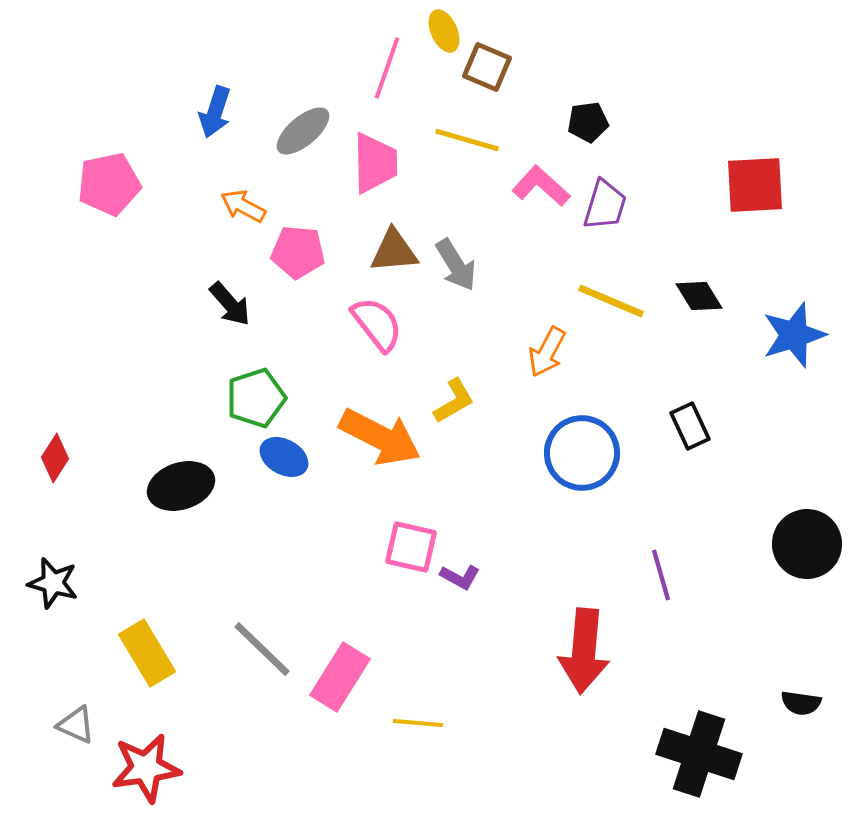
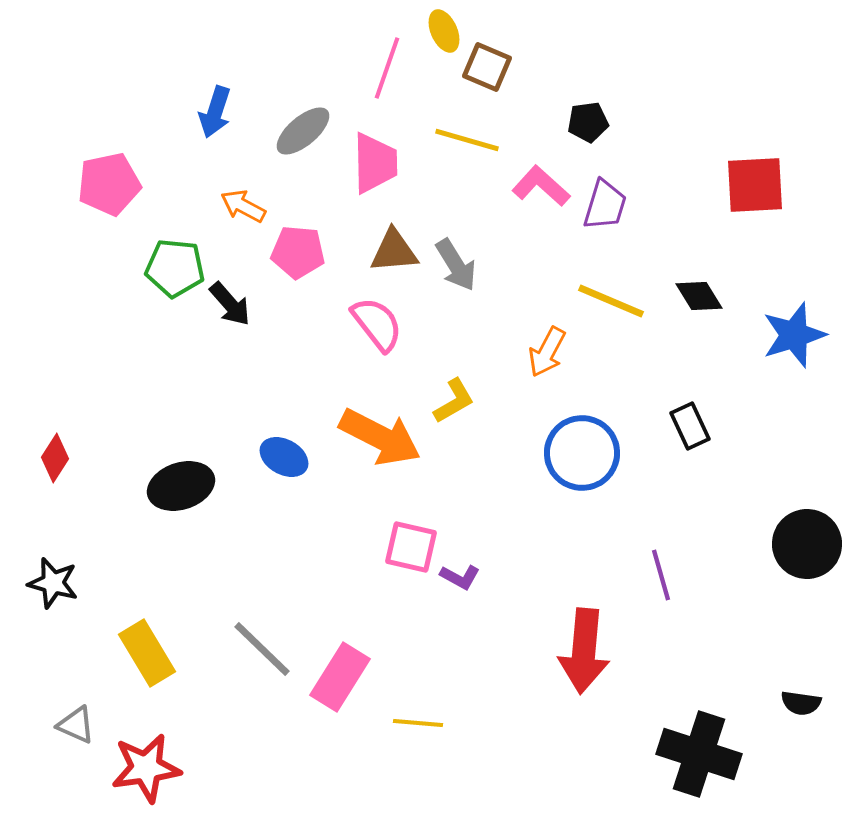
green pentagon at (256, 398): moved 81 px left, 130 px up; rotated 24 degrees clockwise
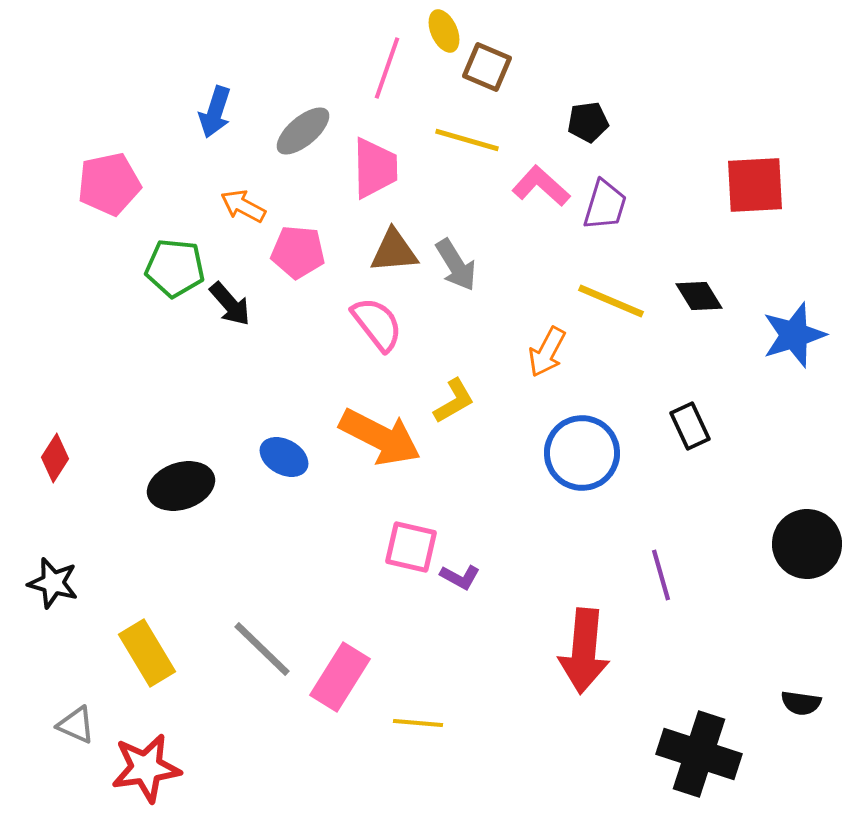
pink trapezoid at (375, 163): moved 5 px down
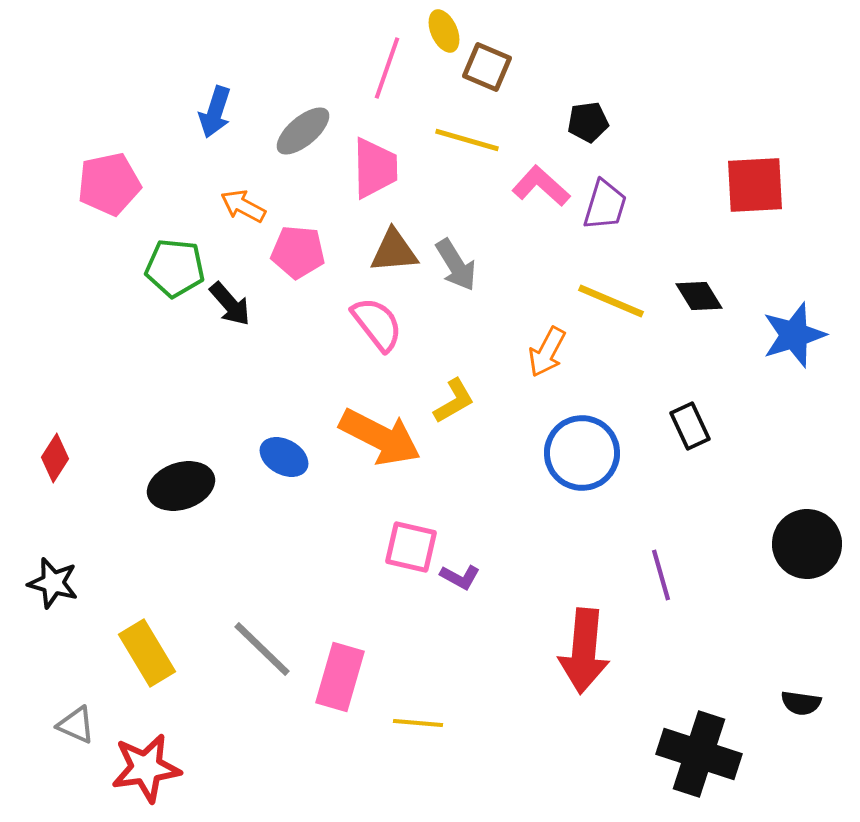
pink rectangle at (340, 677): rotated 16 degrees counterclockwise
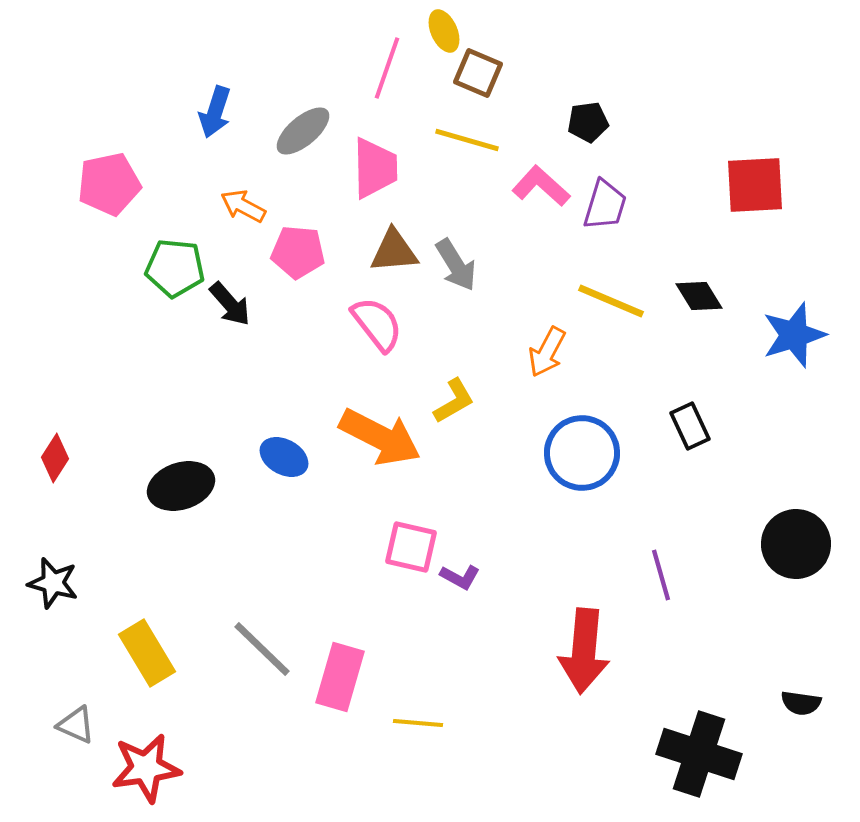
brown square at (487, 67): moved 9 px left, 6 px down
black circle at (807, 544): moved 11 px left
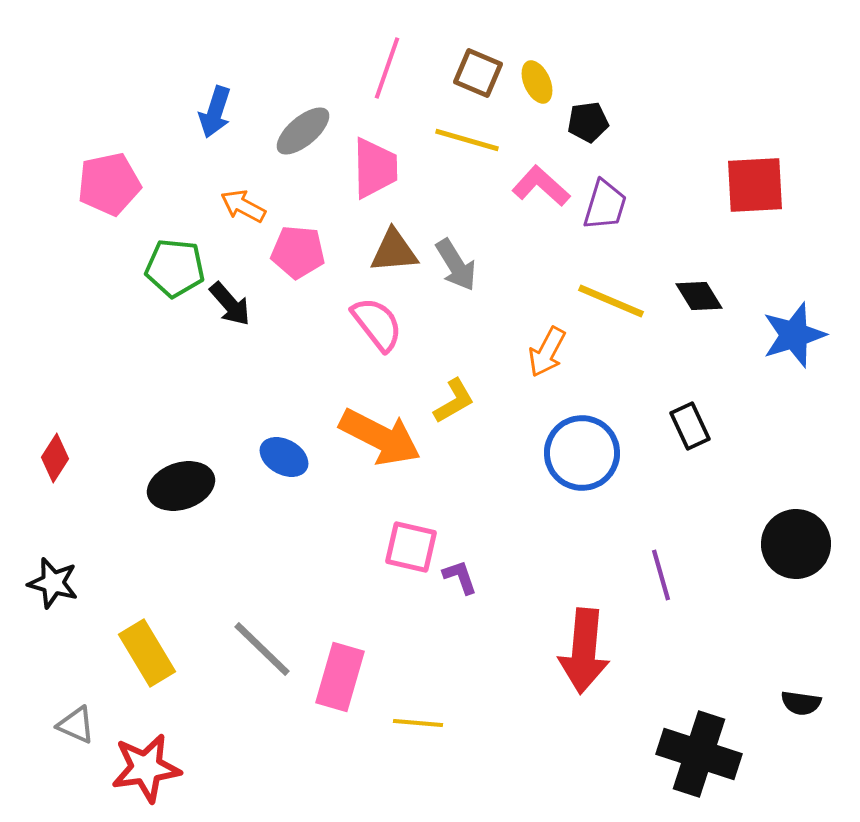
yellow ellipse at (444, 31): moved 93 px right, 51 px down
purple L-shape at (460, 577): rotated 138 degrees counterclockwise
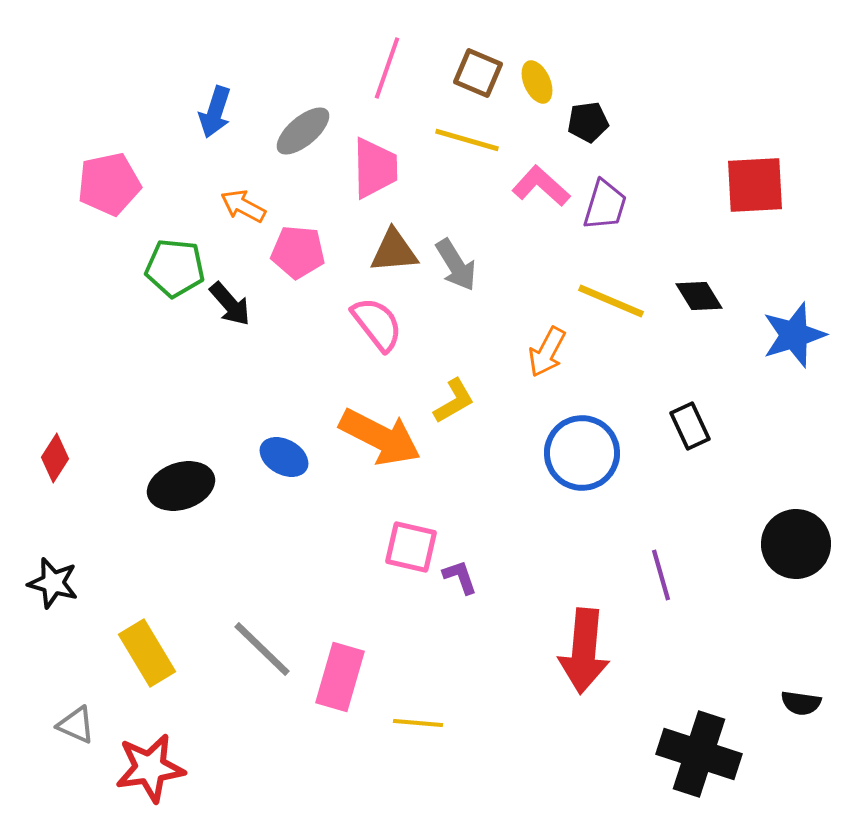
red star at (146, 768): moved 4 px right
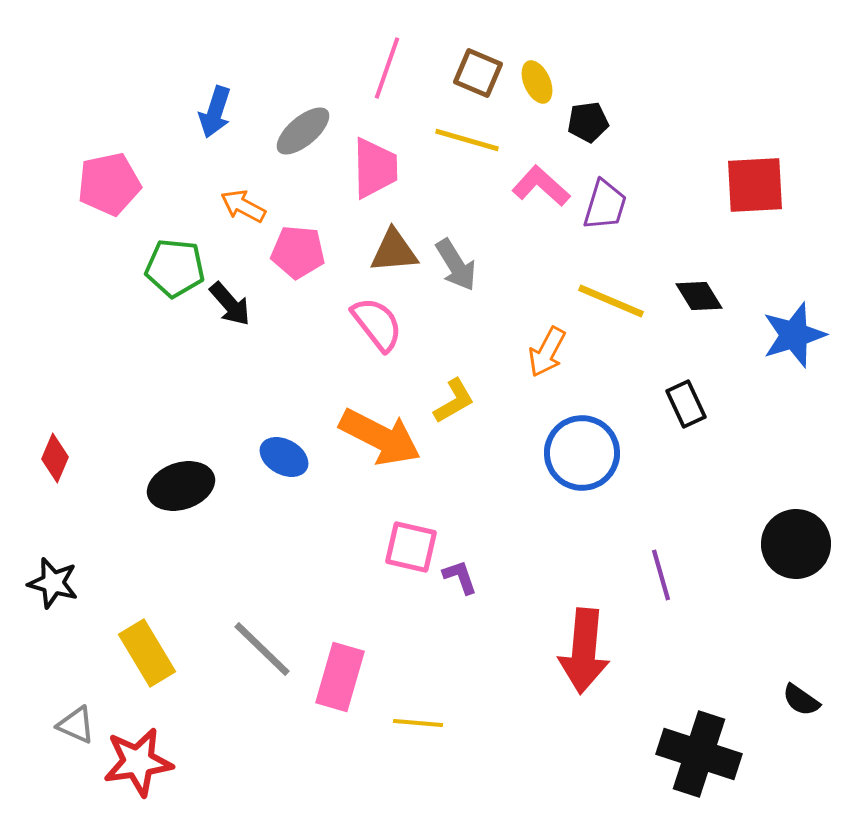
black rectangle at (690, 426): moved 4 px left, 22 px up
red diamond at (55, 458): rotated 9 degrees counterclockwise
black semicircle at (801, 703): moved 3 px up; rotated 27 degrees clockwise
red star at (150, 768): moved 12 px left, 6 px up
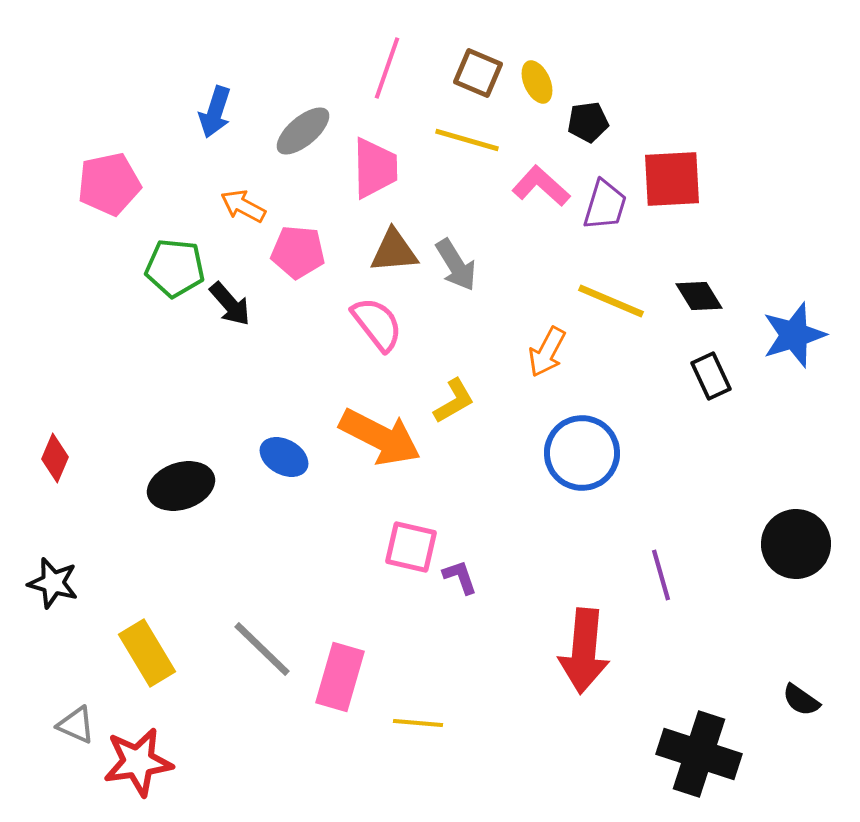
red square at (755, 185): moved 83 px left, 6 px up
black rectangle at (686, 404): moved 25 px right, 28 px up
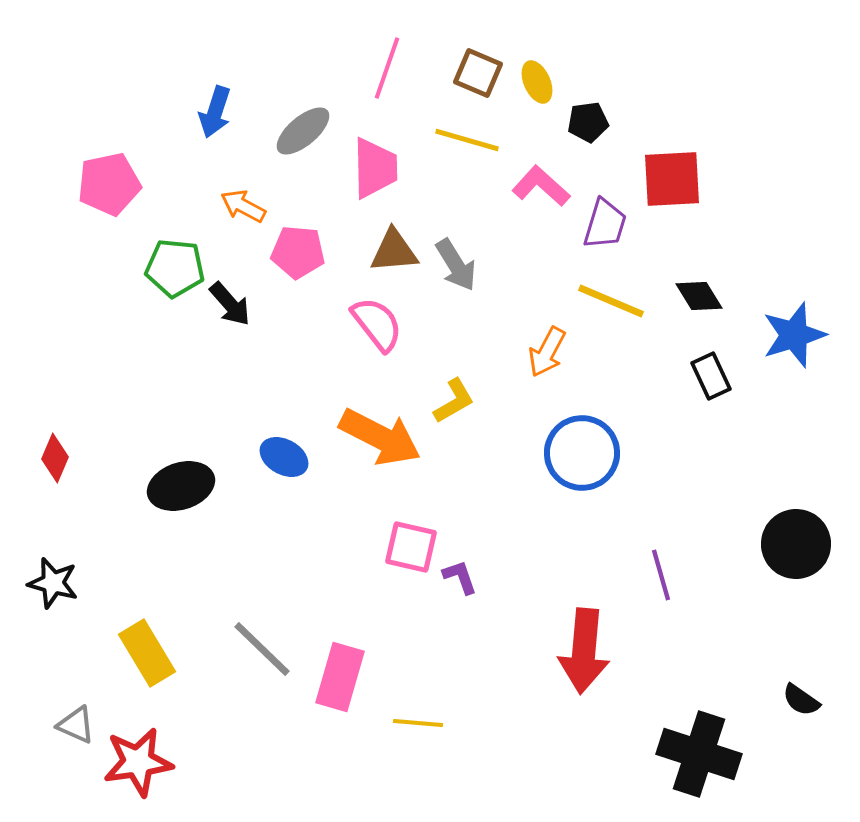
purple trapezoid at (605, 205): moved 19 px down
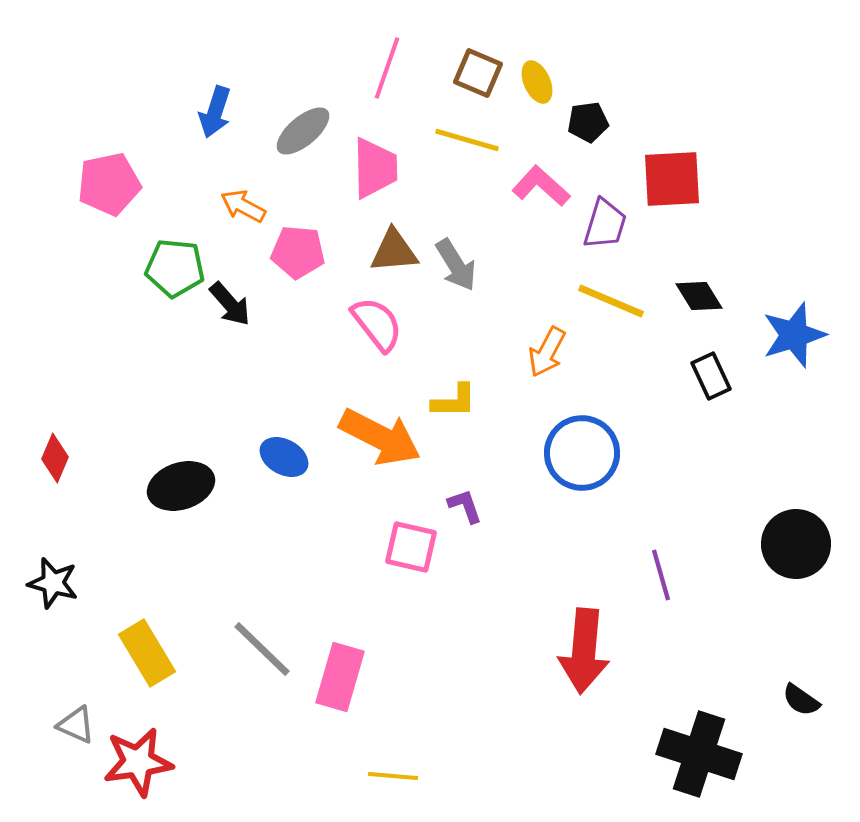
yellow L-shape at (454, 401): rotated 30 degrees clockwise
purple L-shape at (460, 577): moved 5 px right, 71 px up
yellow line at (418, 723): moved 25 px left, 53 px down
